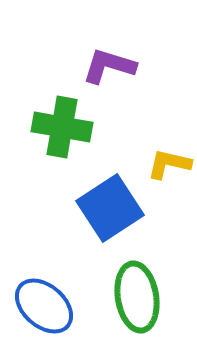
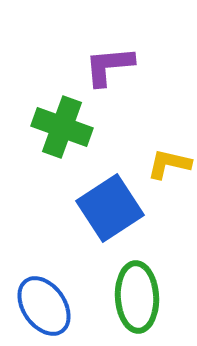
purple L-shape: rotated 22 degrees counterclockwise
green cross: rotated 10 degrees clockwise
green ellipse: rotated 6 degrees clockwise
blue ellipse: rotated 14 degrees clockwise
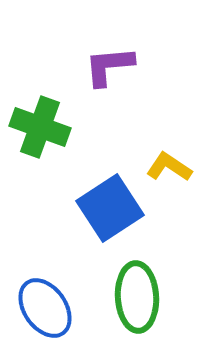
green cross: moved 22 px left
yellow L-shape: moved 3 px down; rotated 21 degrees clockwise
blue ellipse: moved 1 px right, 2 px down
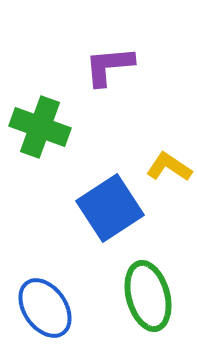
green ellipse: moved 11 px right, 1 px up; rotated 12 degrees counterclockwise
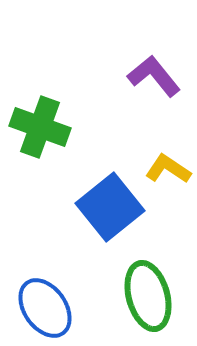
purple L-shape: moved 45 px right, 10 px down; rotated 56 degrees clockwise
yellow L-shape: moved 1 px left, 2 px down
blue square: moved 1 px up; rotated 6 degrees counterclockwise
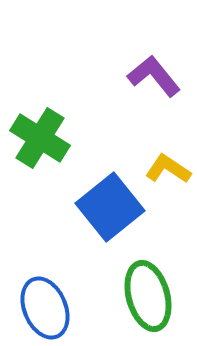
green cross: moved 11 px down; rotated 12 degrees clockwise
blue ellipse: rotated 12 degrees clockwise
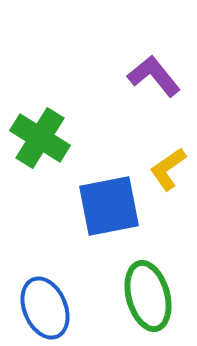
yellow L-shape: rotated 69 degrees counterclockwise
blue square: moved 1 px left, 1 px up; rotated 28 degrees clockwise
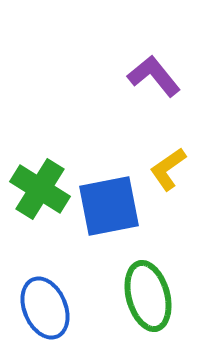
green cross: moved 51 px down
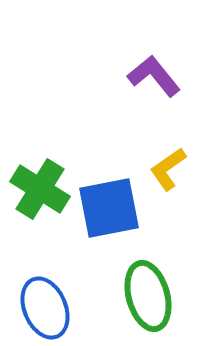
blue square: moved 2 px down
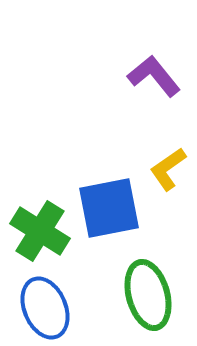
green cross: moved 42 px down
green ellipse: moved 1 px up
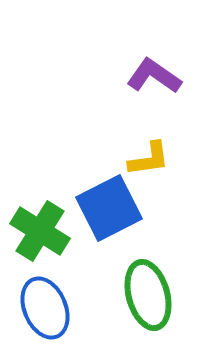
purple L-shape: rotated 16 degrees counterclockwise
yellow L-shape: moved 19 px left, 10 px up; rotated 153 degrees counterclockwise
blue square: rotated 16 degrees counterclockwise
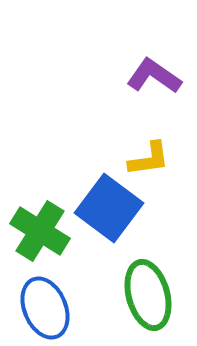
blue square: rotated 26 degrees counterclockwise
